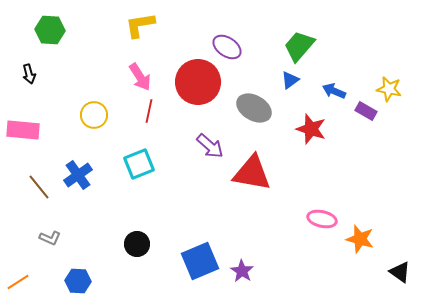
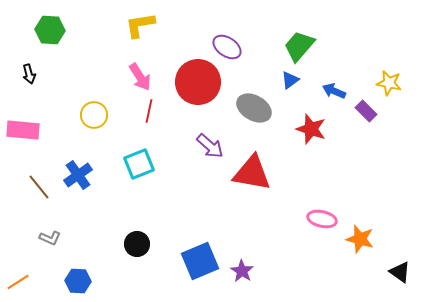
yellow star: moved 6 px up
purple rectangle: rotated 15 degrees clockwise
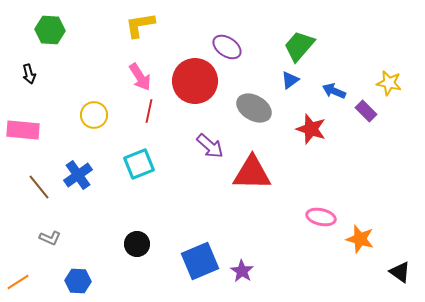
red circle: moved 3 px left, 1 px up
red triangle: rotated 9 degrees counterclockwise
pink ellipse: moved 1 px left, 2 px up
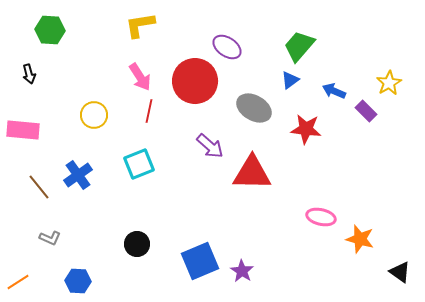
yellow star: rotated 30 degrees clockwise
red star: moved 5 px left; rotated 12 degrees counterclockwise
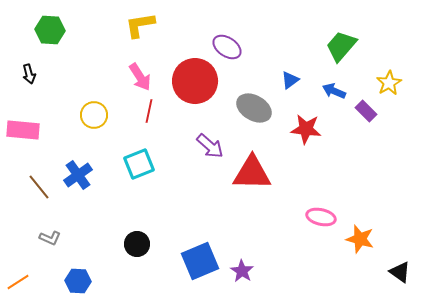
green trapezoid: moved 42 px right
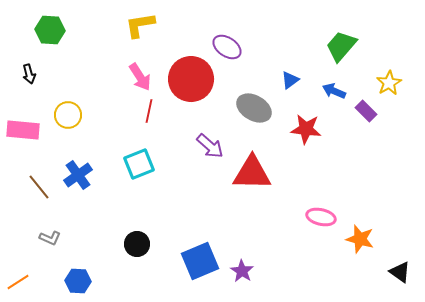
red circle: moved 4 px left, 2 px up
yellow circle: moved 26 px left
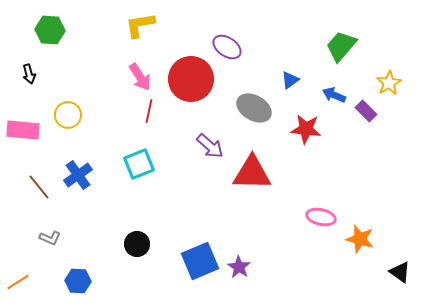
blue arrow: moved 4 px down
purple star: moved 3 px left, 4 px up
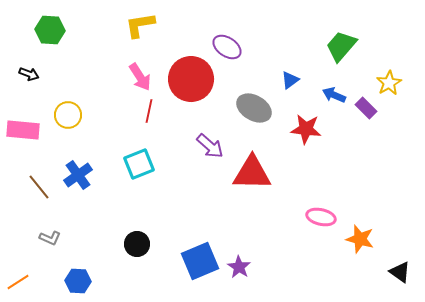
black arrow: rotated 54 degrees counterclockwise
purple rectangle: moved 3 px up
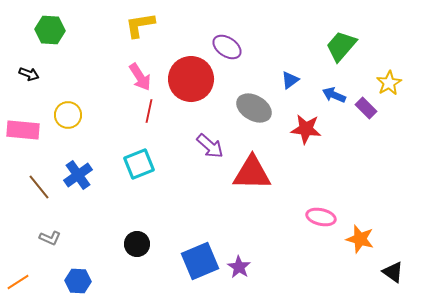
black triangle: moved 7 px left
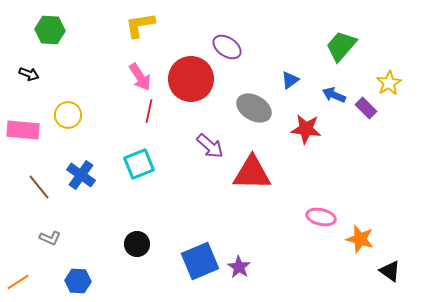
blue cross: moved 3 px right; rotated 20 degrees counterclockwise
black triangle: moved 3 px left, 1 px up
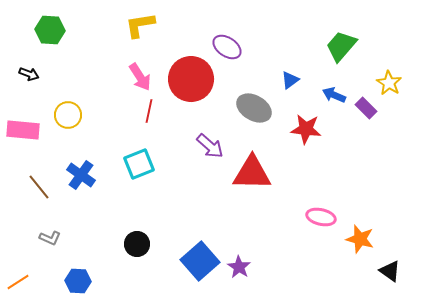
yellow star: rotated 10 degrees counterclockwise
blue square: rotated 18 degrees counterclockwise
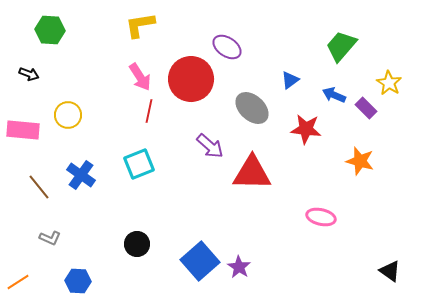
gray ellipse: moved 2 px left; rotated 12 degrees clockwise
orange star: moved 78 px up
